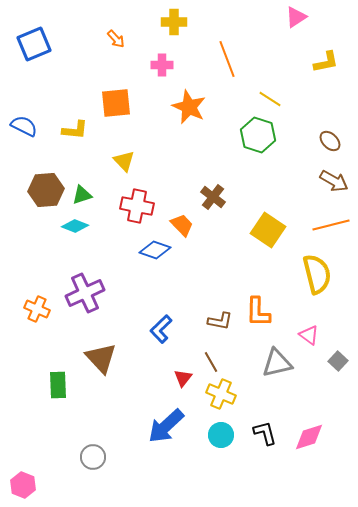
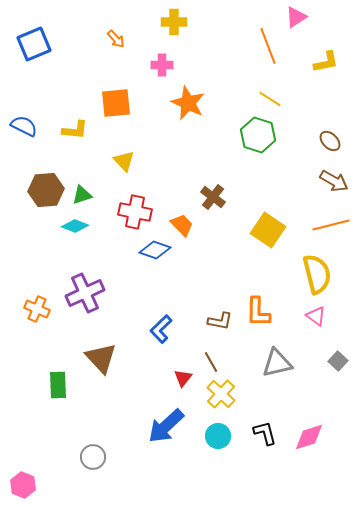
orange line at (227, 59): moved 41 px right, 13 px up
orange star at (189, 107): moved 1 px left, 4 px up
red cross at (137, 206): moved 2 px left, 6 px down
pink triangle at (309, 335): moved 7 px right, 19 px up
yellow cross at (221, 394): rotated 20 degrees clockwise
cyan circle at (221, 435): moved 3 px left, 1 px down
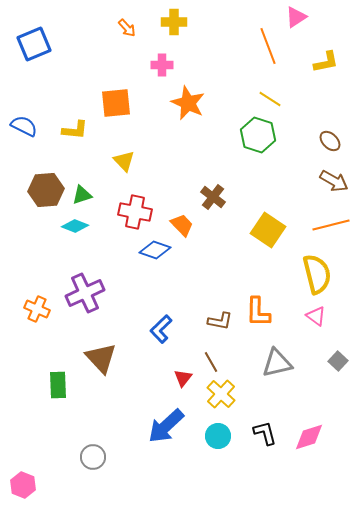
orange arrow at (116, 39): moved 11 px right, 11 px up
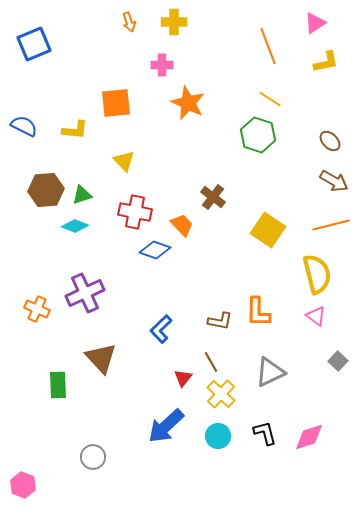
pink triangle at (296, 17): moved 19 px right, 6 px down
orange arrow at (127, 28): moved 2 px right, 6 px up; rotated 24 degrees clockwise
gray triangle at (277, 363): moved 7 px left, 9 px down; rotated 12 degrees counterclockwise
